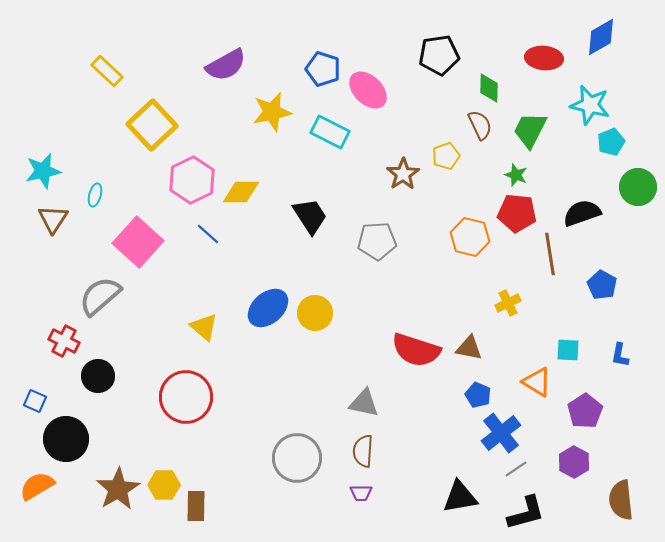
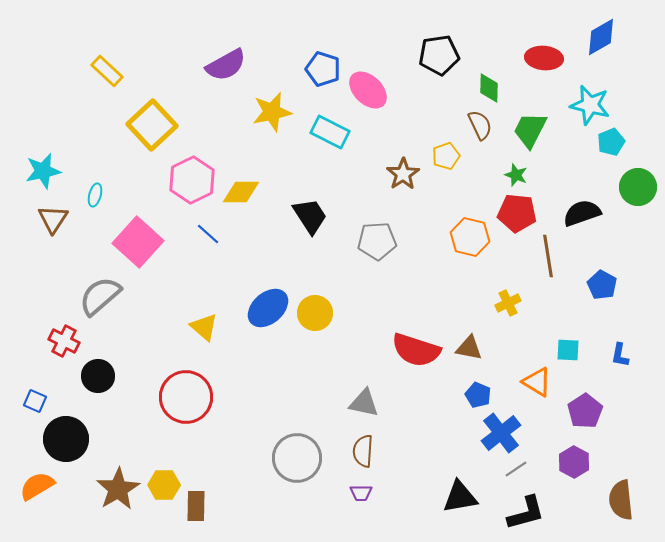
brown line at (550, 254): moved 2 px left, 2 px down
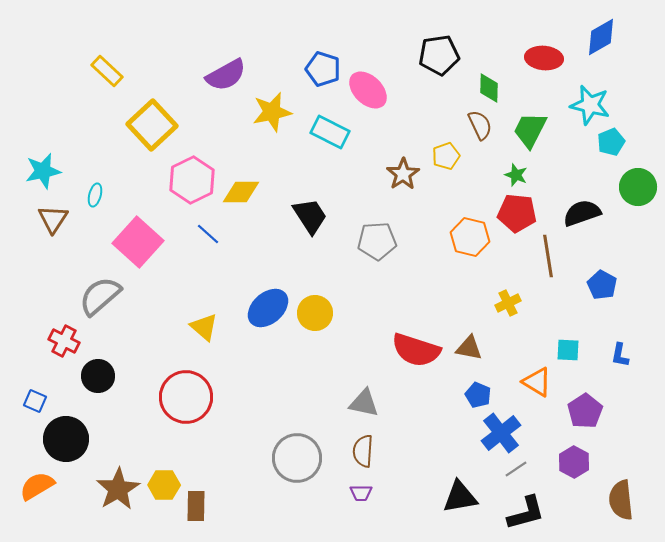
purple semicircle at (226, 65): moved 10 px down
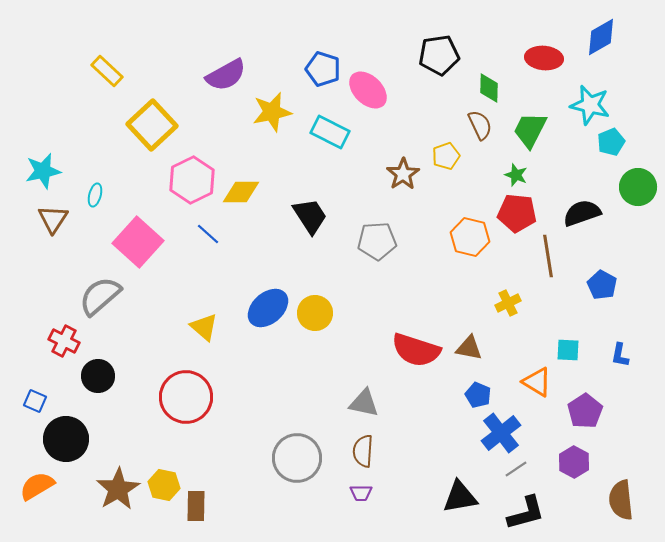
yellow hexagon at (164, 485): rotated 12 degrees clockwise
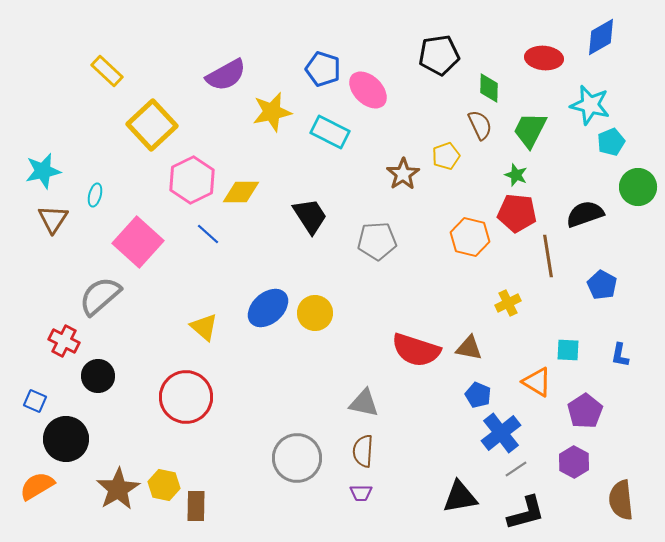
black semicircle at (582, 213): moved 3 px right, 1 px down
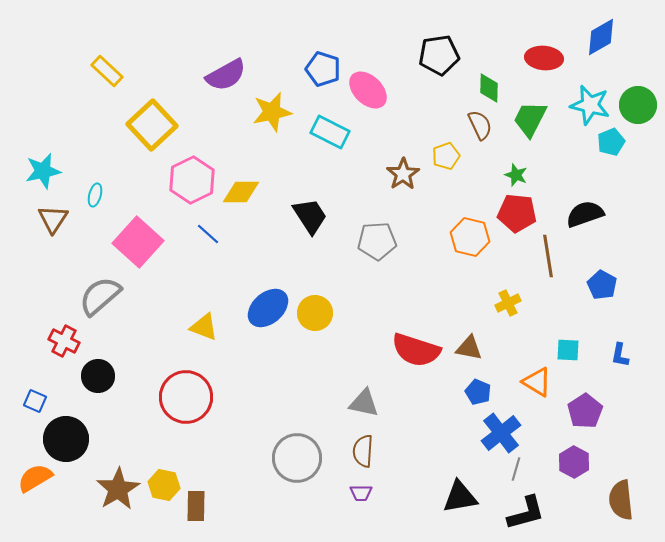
green trapezoid at (530, 130): moved 11 px up
green circle at (638, 187): moved 82 px up
yellow triangle at (204, 327): rotated 20 degrees counterclockwise
blue pentagon at (478, 395): moved 3 px up
gray line at (516, 469): rotated 40 degrees counterclockwise
orange semicircle at (37, 486): moved 2 px left, 8 px up
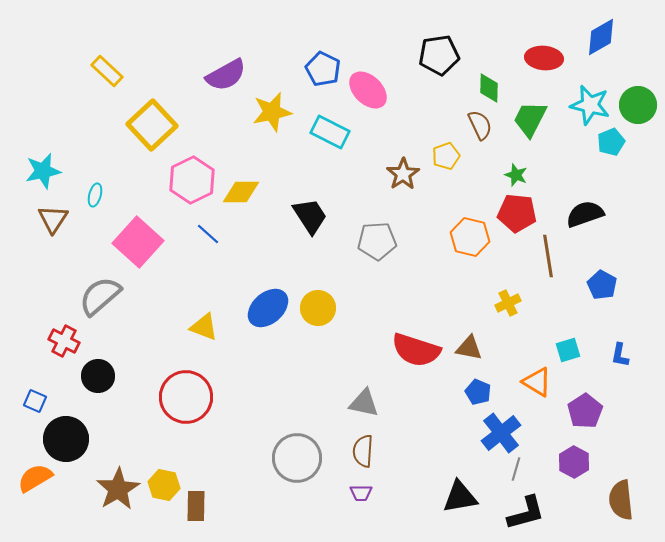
blue pentagon at (323, 69): rotated 8 degrees clockwise
yellow circle at (315, 313): moved 3 px right, 5 px up
cyan square at (568, 350): rotated 20 degrees counterclockwise
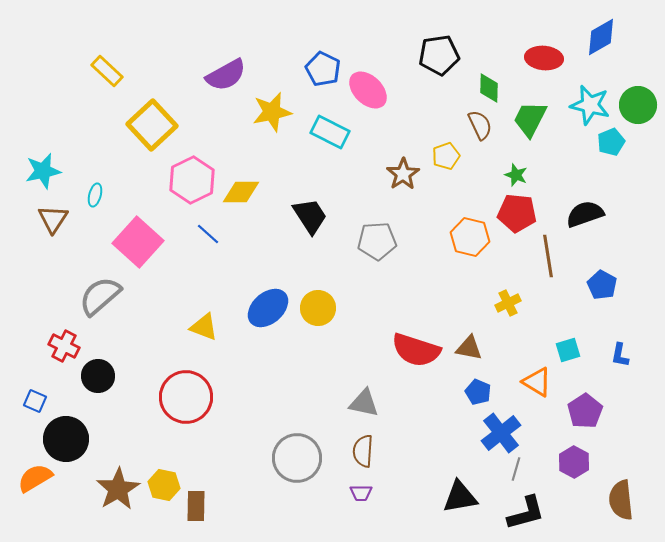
red cross at (64, 341): moved 5 px down
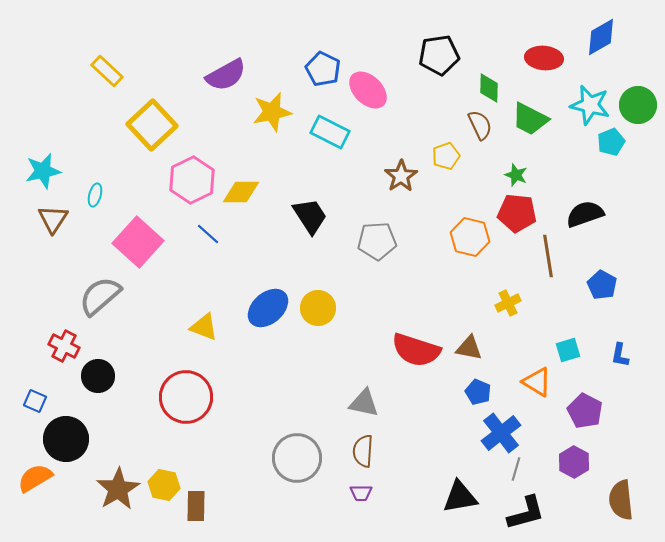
green trapezoid at (530, 119): rotated 90 degrees counterclockwise
brown star at (403, 174): moved 2 px left, 2 px down
purple pentagon at (585, 411): rotated 12 degrees counterclockwise
